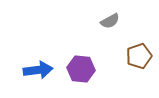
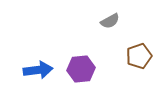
purple hexagon: rotated 12 degrees counterclockwise
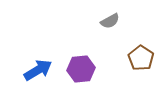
brown pentagon: moved 2 px right, 2 px down; rotated 20 degrees counterclockwise
blue arrow: rotated 24 degrees counterclockwise
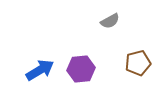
brown pentagon: moved 3 px left, 5 px down; rotated 25 degrees clockwise
blue arrow: moved 2 px right
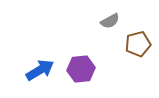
brown pentagon: moved 19 px up
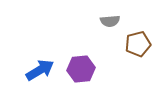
gray semicircle: rotated 24 degrees clockwise
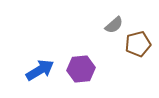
gray semicircle: moved 4 px right, 4 px down; rotated 36 degrees counterclockwise
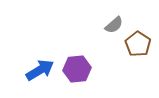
brown pentagon: rotated 25 degrees counterclockwise
purple hexagon: moved 4 px left
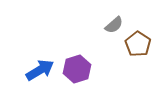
purple hexagon: rotated 12 degrees counterclockwise
